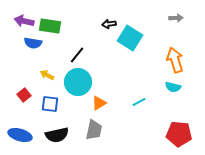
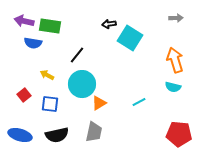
cyan circle: moved 4 px right, 2 px down
gray trapezoid: moved 2 px down
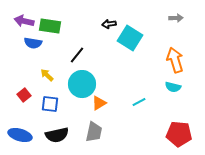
yellow arrow: rotated 16 degrees clockwise
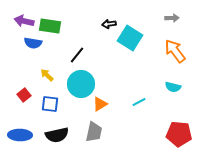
gray arrow: moved 4 px left
orange arrow: moved 9 px up; rotated 20 degrees counterclockwise
cyan circle: moved 1 px left
orange triangle: moved 1 px right, 1 px down
blue ellipse: rotated 15 degrees counterclockwise
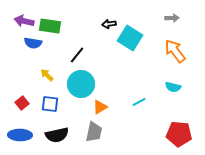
red square: moved 2 px left, 8 px down
orange triangle: moved 3 px down
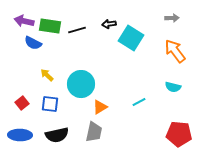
cyan square: moved 1 px right
blue semicircle: rotated 18 degrees clockwise
black line: moved 25 px up; rotated 36 degrees clockwise
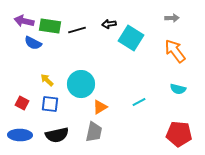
yellow arrow: moved 5 px down
cyan semicircle: moved 5 px right, 2 px down
red square: rotated 24 degrees counterclockwise
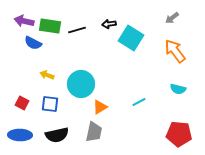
gray arrow: rotated 144 degrees clockwise
yellow arrow: moved 5 px up; rotated 24 degrees counterclockwise
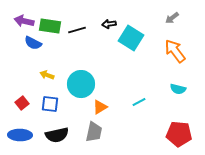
red square: rotated 24 degrees clockwise
